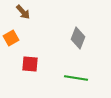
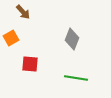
gray diamond: moved 6 px left, 1 px down
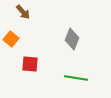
orange square: moved 1 px down; rotated 21 degrees counterclockwise
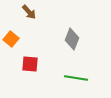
brown arrow: moved 6 px right
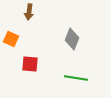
brown arrow: rotated 49 degrees clockwise
orange square: rotated 14 degrees counterclockwise
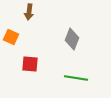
orange square: moved 2 px up
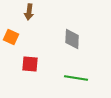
gray diamond: rotated 20 degrees counterclockwise
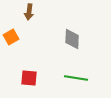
orange square: rotated 35 degrees clockwise
red square: moved 1 px left, 14 px down
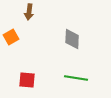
red square: moved 2 px left, 2 px down
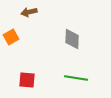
brown arrow: rotated 70 degrees clockwise
